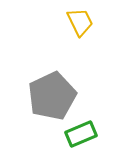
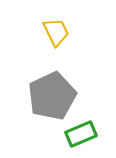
yellow trapezoid: moved 24 px left, 10 px down
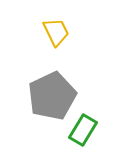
green rectangle: moved 2 px right, 4 px up; rotated 36 degrees counterclockwise
